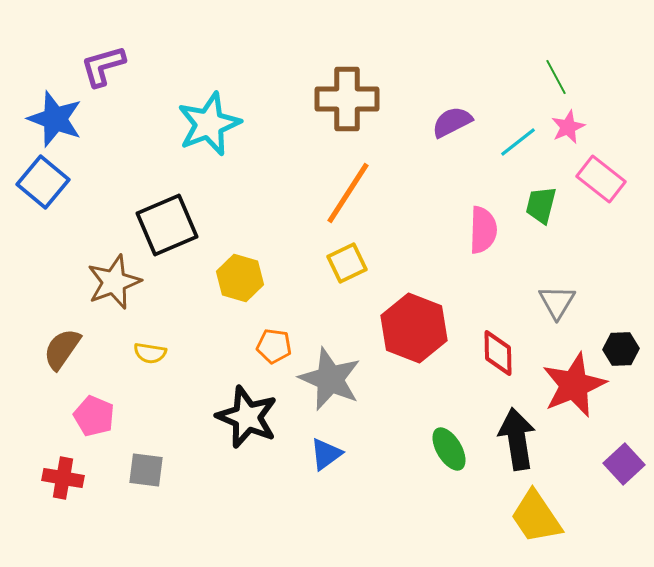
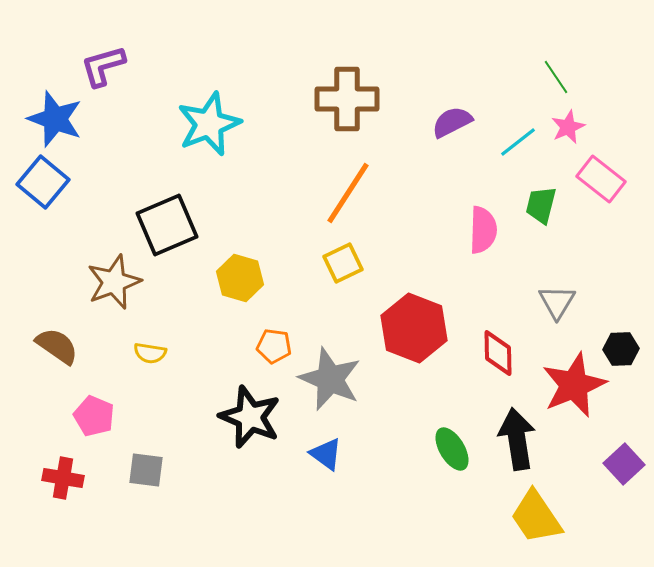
green line: rotated 6 degrees counterclockwise
yellow square: moved 4 px left
brown semicircle: moved 5 px left, 3 px up; rotated 90 degrees clockwise
black star: moved 3 px right
green ellipse: moved 3 px right
blue triangle: rotated 48 degrees counterclockwise
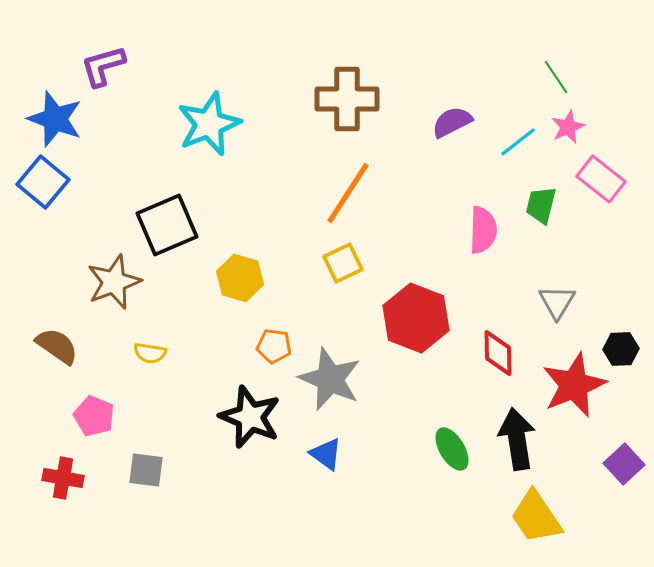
red hexagon: moved 2 px right, 10 px up
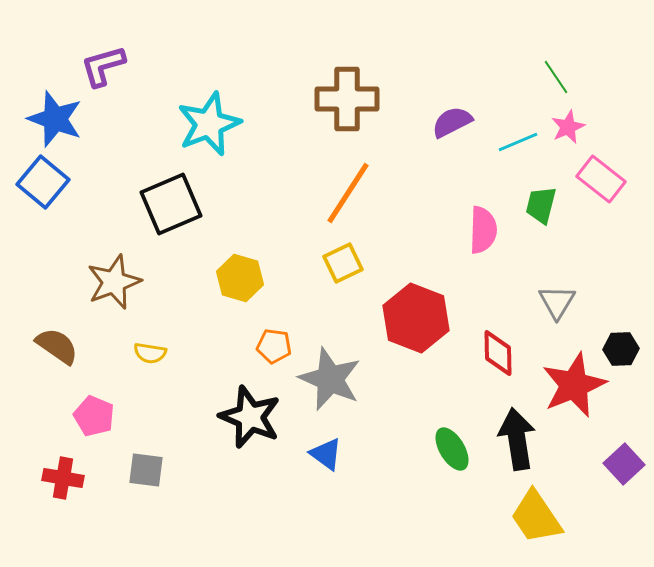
cyan line: rotated 15 degrees clockwise
black square: moved 4 px right, 21 px up
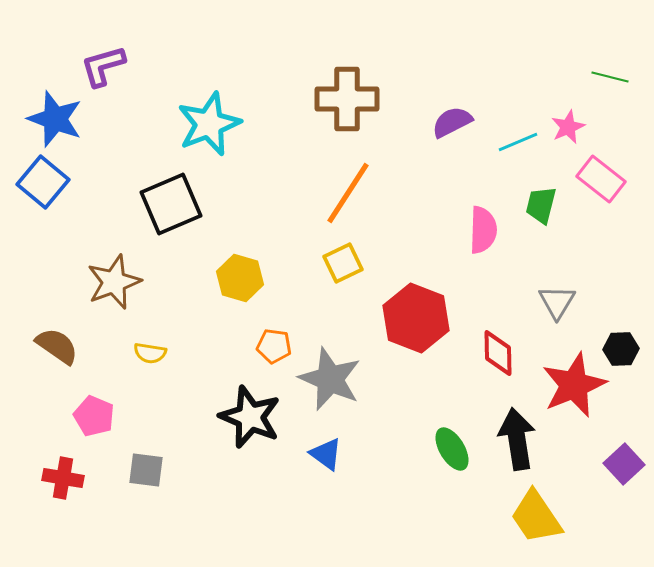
green line: moved 54 px right; rotated 42 degrees counterclockwise
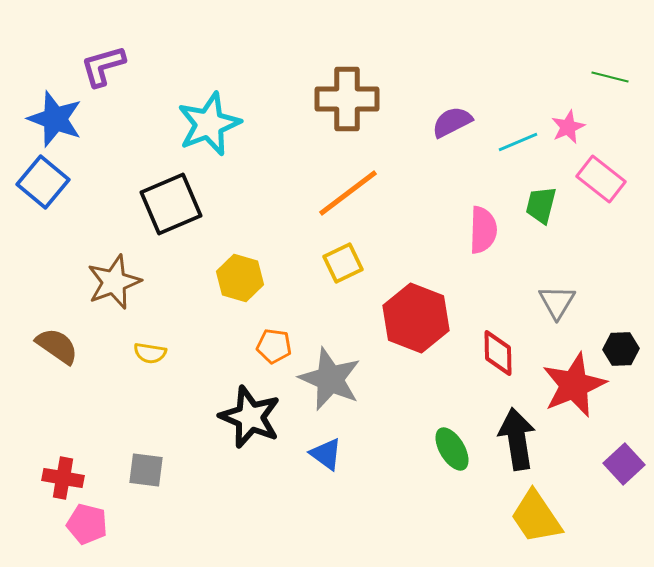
orange line: rotated 20 degrees clockwise
pink pentagon: moved 7 px left, 108 px down; rotated 9 degrees counterclockwise
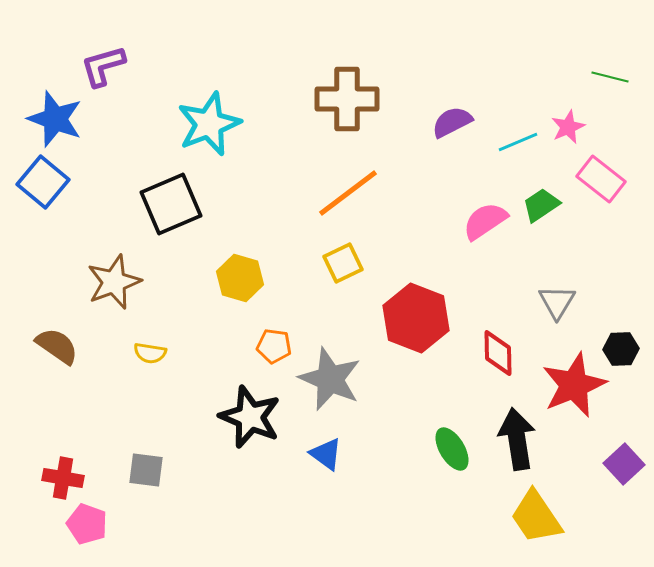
green trapezoid: rotated 42 degrees clockwise
pink semicircle: moved 2 px right, 9 px up; rotated 126 degrees counterclockwise
pink pentagon: rotated 6 degrees clockwise
